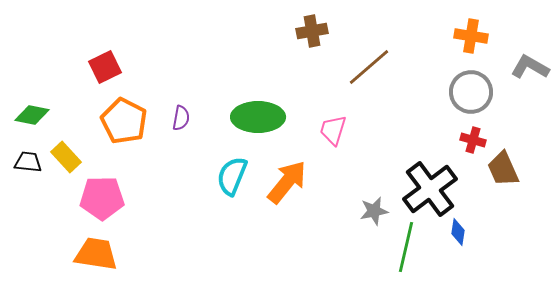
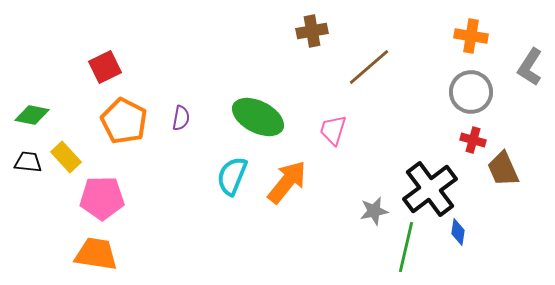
gray L-shape: rotated 87 degrees counterclockwise
green ellipse: rotated 27 degrees clockwise
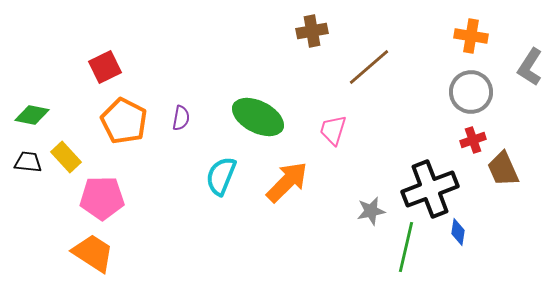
red cross: rotated 35 degrees counterclockwise
cyan semicircle: moved 11 px left
orange arrow: rotated 6 degrees clockwise
black cross: rotated 16 degrees clockwise
gray star: moved 3 px left
orange trapezoid: moved 3 px left, 1 px up; rotated 24 degrees clockwise
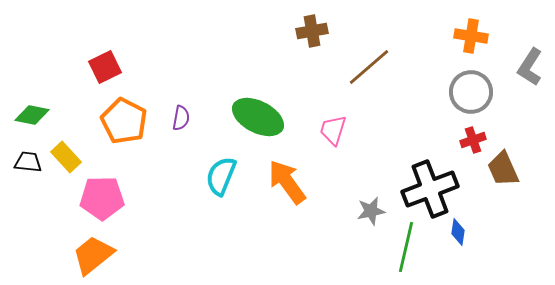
orange arrow: rotated 81 degrees counterclockwise
orange trapezoid: moved 2 px down; rotated 72 degrees counterclockwise
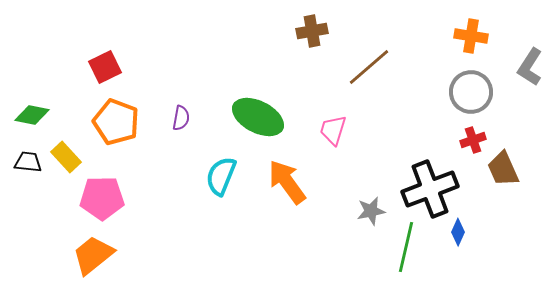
orange pentagon: moved 8 px left, 1 px down; rotated 6 degrees counterclockwise
blue diamond: rotated 16 degrees clockwise
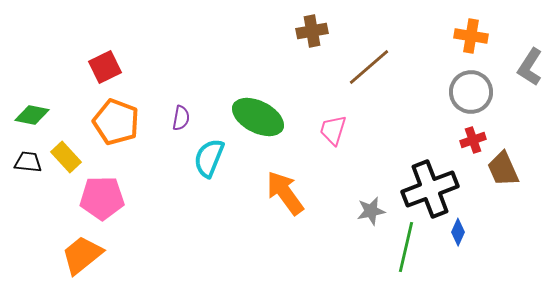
cyan semicircle: moved 12 px left, 18 px up
orange arrow: moved 2 px left, 11 px down
orange trapezoid: moved 11 px left
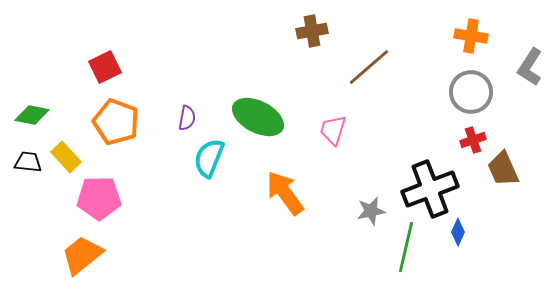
purple semicircle: moved 6 px right
pink pentagon: moved 3 px left
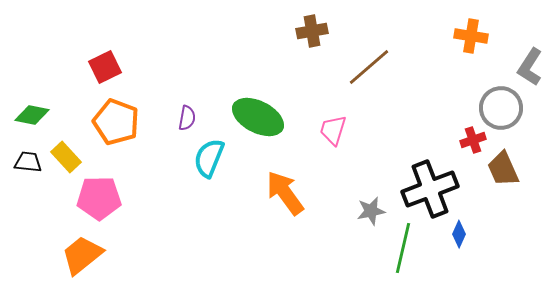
gray circle: moved 30 px right, 16 px down
blue diamond: moved 1 px right, 2 px down
green line: moved 3 px left, 1 px down
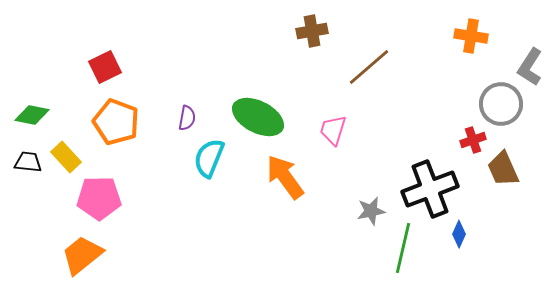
gray circle: moved 4 px up
orange arrow: moved 16 px up
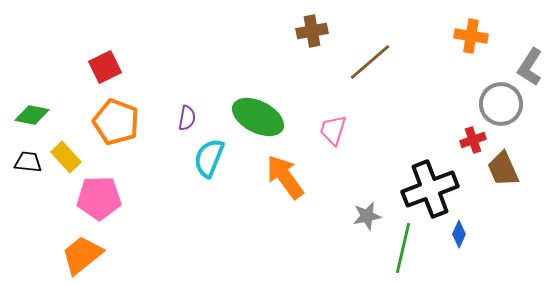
brown line: moved 1 px right, 5 px up
gray star: moved 4 px left, 5 px down
